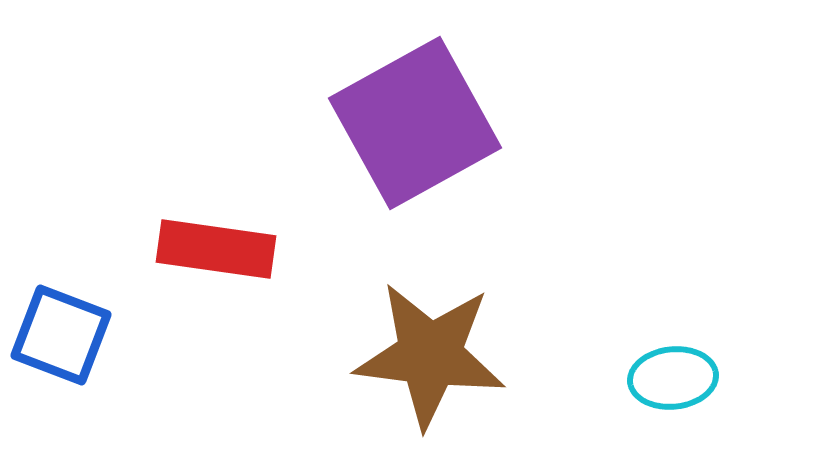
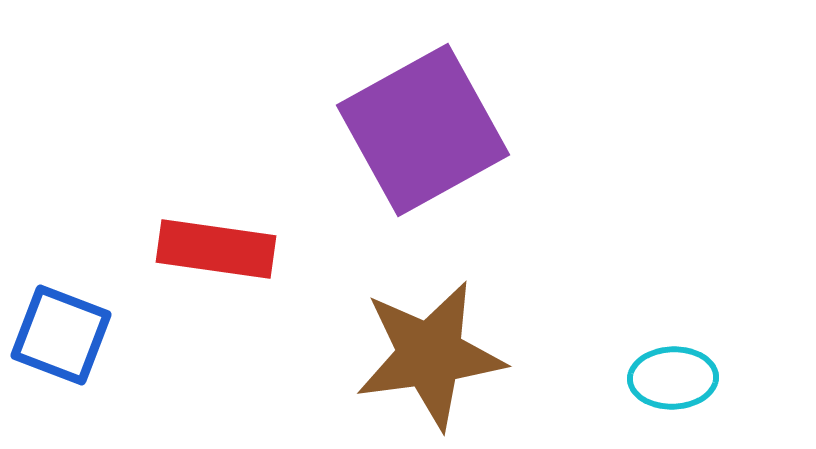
purple square: moved 8 px right, 7 px down
brown star: rotated 15 degrees counterclockwise
cyan ellipse: rotated 4 degrees clockwise
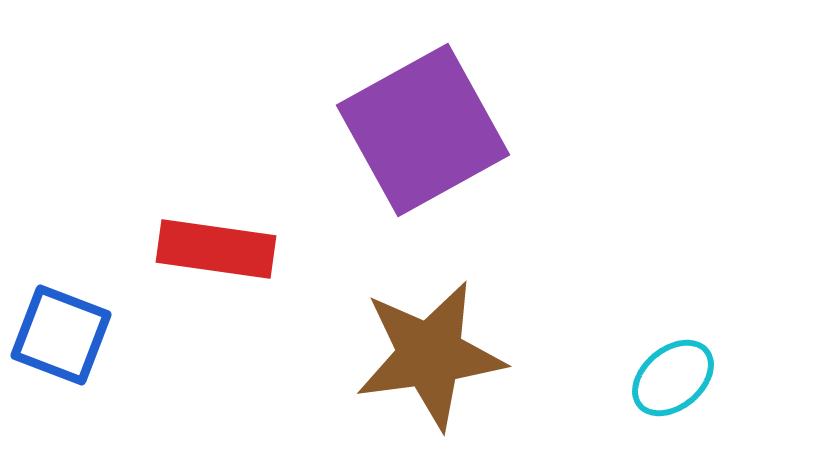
cyan ellipse: rotated 38 degrees counterclockwise
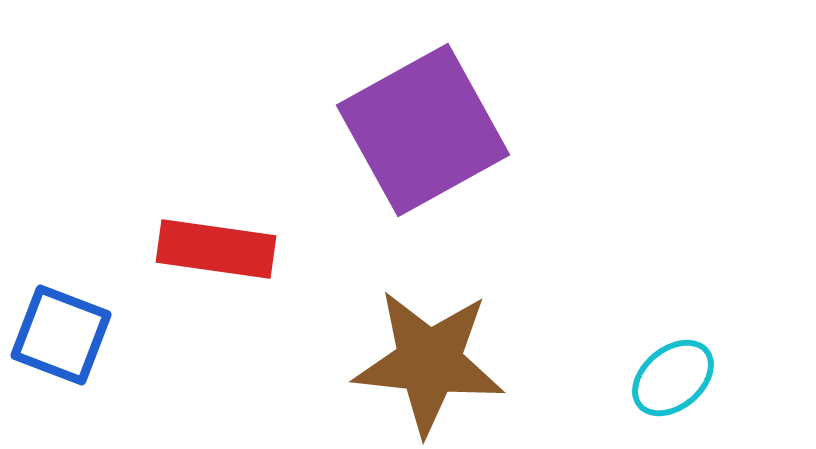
brown star: moved 1 px left, 7 px down; rotated 14 degrees clockwise
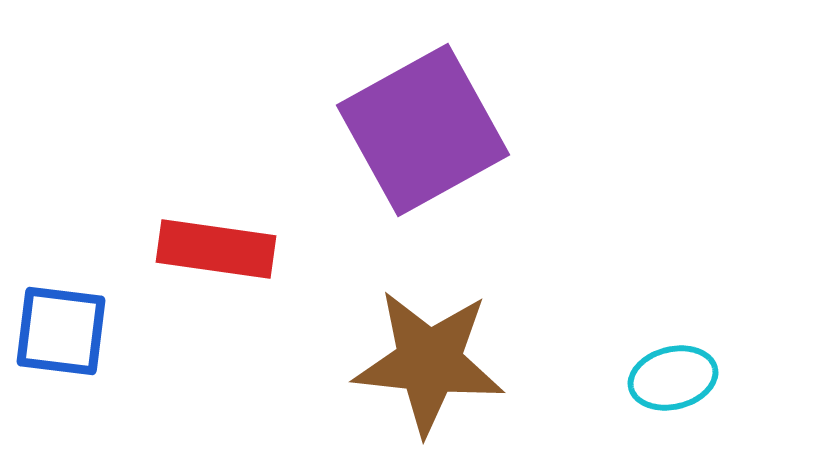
blue square: moved 4 px up; rotated 14 degrees counterclockwise
cyan ellipse: rotated 26 degrees clockwise
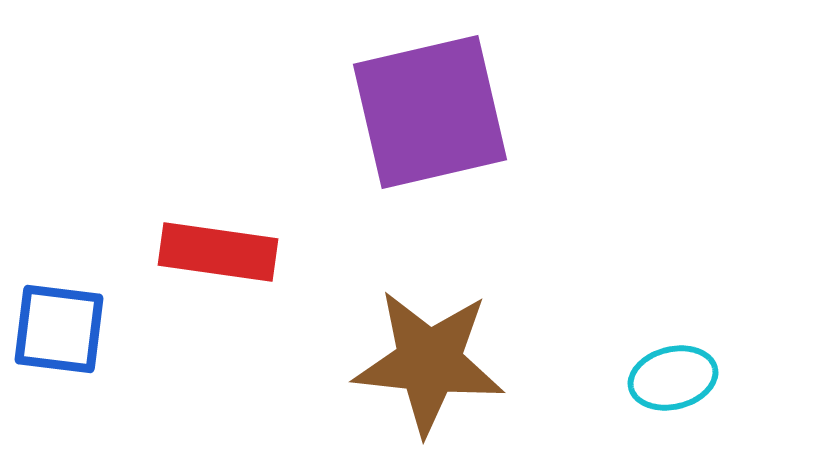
purple square: moved 7 px right, 18 px up; rotated 16 degrees clockwise
red rectangle: moved 2 px right, 3 px down
blue square: moved 2 px left, 2 px up
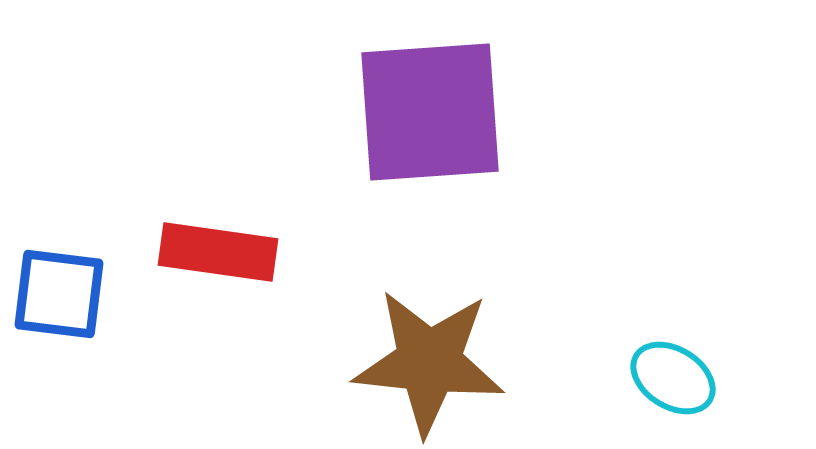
purple square: rotated 9 degrees clockwise
blue square: moved 35 px up
cyan ellipse: rotated 46 degrees clockwise
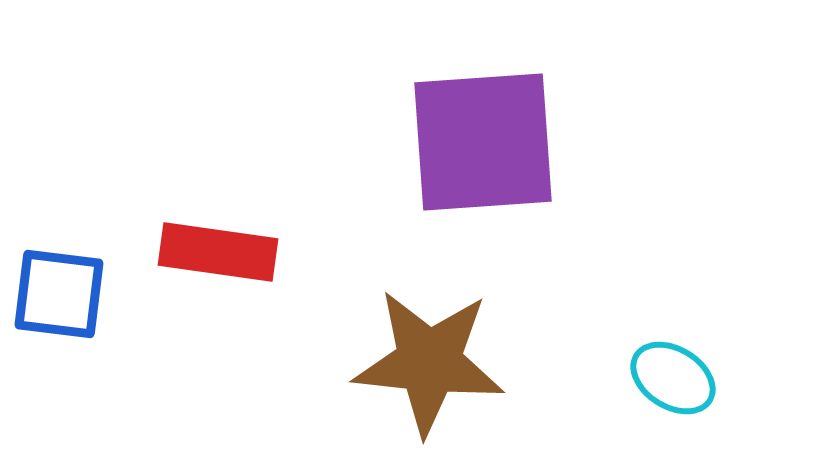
purple square: moved 53 px right, 30 px down
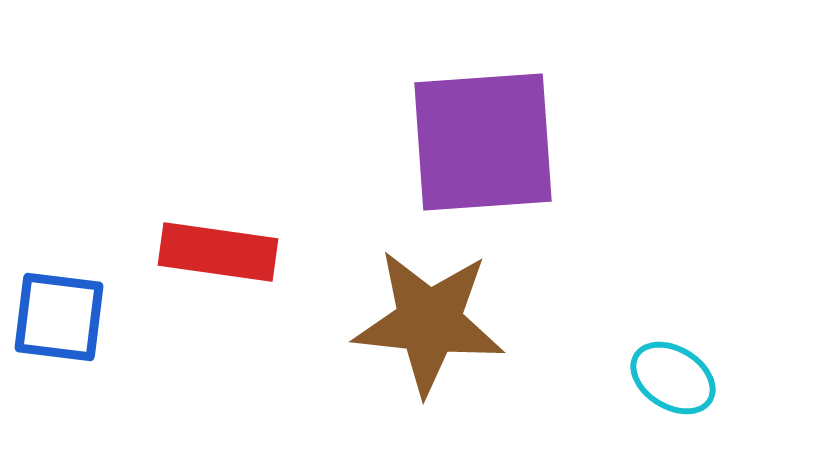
blue square: moved 23 px down
brown star: moved 40 px up
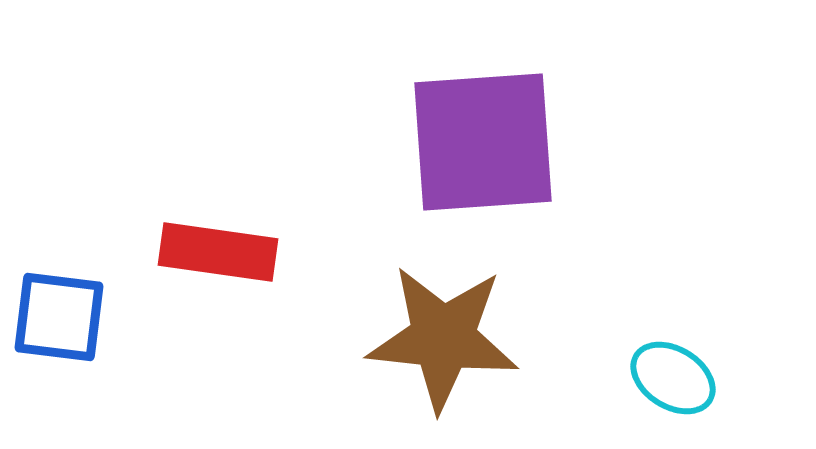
brown star: moved 14 px right, 16 px down
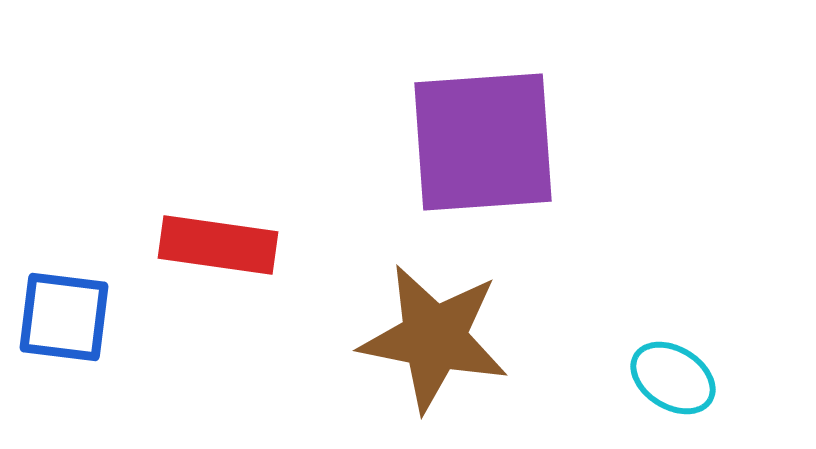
red rectangle: moved 7 px up
blue square: moved 5 px right
brown star: moved 9 px left; rotated 5 degrees clockwise
